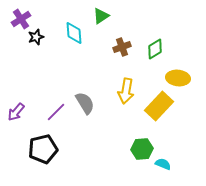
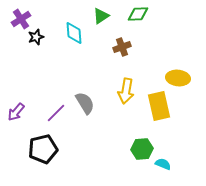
green diamond: moved 17 px left, 35 px up; rotated 30 degrees clockwise
yellow rectangle: rotated 56 degrees counterclockwise
purple line: moved 1 px down
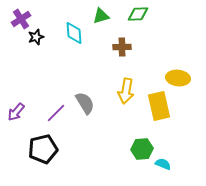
green triangle: rotated 18 degrees clockwise
brown cross: rotated 18 degrees clockwise
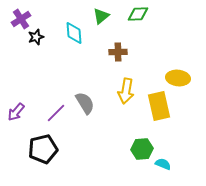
green triangle: rotated 24 degrees counterclockwise
brown cross: moved 4 px left, 5 px down
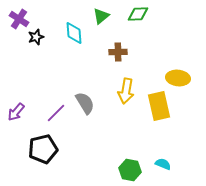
purple cross: moved 2 px left; rotated 24 degrees counterclockwise
green hexagon: moved 12 px left, 21 px down; rotated 15 degrees clockwise
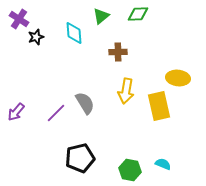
black pentagon: moved 37 px right, 9 px down
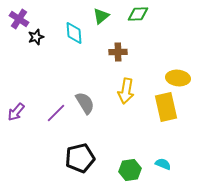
yellow rectangle: moved 7 px right, 1 px down
green hexagon: rotated 20 degrees counterclockwise
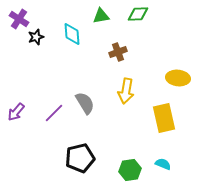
green triangle: rotated 30 degrees clockwise
cyan diamond: moved 2 px left, 1 px down
brown cross: rotated 18 degrees counterclockwise
yellow rectangle: moved 2 px left, 11 px down
purple line: moved 2 px left
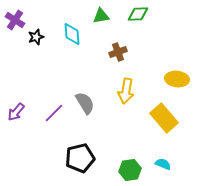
purple cross: moved 4 px left, 1 px down
yellow ellipse: moved 1 px left, 1 px down
yellow rectangle: rotated 28 degrees counterclockwise
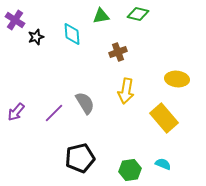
green diamond: rotated 15 degrees clockwise
